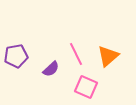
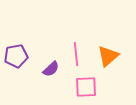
pink line: rotated 20 degrees clockwise
pink square: rotated 25 degrees counterclockwise
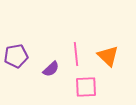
orange triangle: rotated 35 degrees counterclockwise
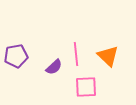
purple semicircle: moved 3 px right, 2 px up
